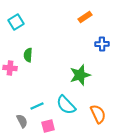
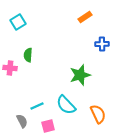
cyan square: moved 2 px right
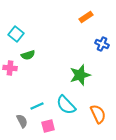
orange rectangle: moved 1 px right
cyan square: moved 2 px left, 12 px down; rotated 21 degrees counterclockwise
blue cross: rotated 24 degrees clockwise
green semicircle: rotated 112 degrees counterclockwise
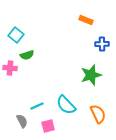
orange rectangle: moved 3 px down; rotated 56 degrees clockwise
cyan square: moved 1 px down
blue cross: rotated 24 degrees counterclockwise
green semicircle: moved 1 px left
green star: moved 11 px right
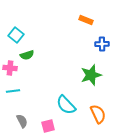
cyan line: moved 24 px left, 15 px up; rotated 16 degrees clockwise
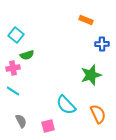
pink cross: moved 3 px right; rotated 16 degrees counterclockwise
cyan line: rotated 40 degrees clockwise
gray semicircle: moved 1 px left
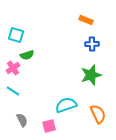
cyan square: rotated 21 degrees counterclockwise
blue cross: moved 10 px left
pink cross: rotated 24 degrees counterclockwise
cyan semicircle: rotated 115 degrees clockwise
gray semicircle: moved 1 px right, 1 px up
pink square: moved 1 px right
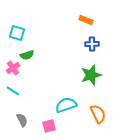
cyan square: moved 1 px right, 2 px up
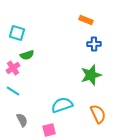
blue cross: moved 2 px right
cyan semicircle: moved 4 px left
pink square: moved 4 px down
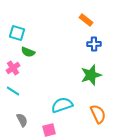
orange rectangle: rotated 16 degrees clockwise
green semicircle: moved 1 px right, 3 px up; rotated 40 degrees clockwise
